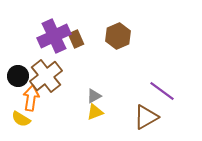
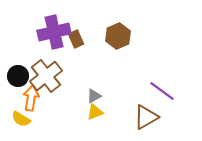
purple cross: moved 4 px up; rotated 12 degrees clockwise
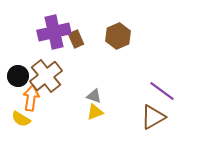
gray triangle: rotated 49 degrees clockwise
brown triangle: moved 7 px right
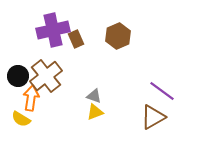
purple cross: moved 1 px left, 2 px up
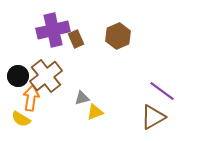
gray triangle: moved 12 px left, 2 px down; rotated 35 degrees counterclockwise
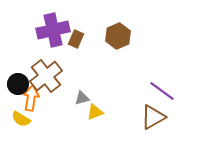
brown rectangle: rotated 48 degrees clockwise
black circle: moved 8 px down
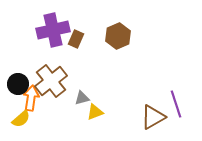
brown cross: moved 5 px right, 5 px down
purple line: moved 14 px right, 13 px down; rotated 36 degrees clockwise
yellow semicircle: rotated 72 degrees counterclockwise
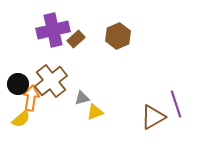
brown rectangle: rotated 24 degrees clockwise
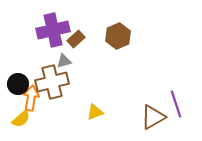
brown cross: moved 1 px right, 1 px down; rotated 24 degrees clockwise
gray triangle: moved 18 px left, 37 px up
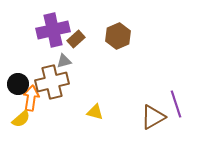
yellow triangle: rotated 36 degrees clockwise
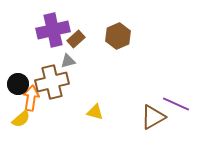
gray triangle: moved 4 px right
purple line: rotated 48 degrees counterclockwise
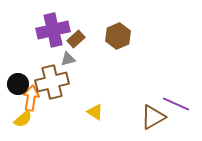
gray triangle: moved 2 px up
yellow triangle: rotated 18 degrees clockwise
yellow semicircle: moved 2 px right
